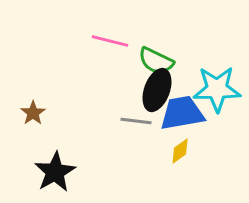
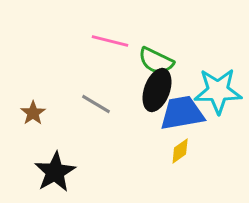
cyan star: moved 1 px right, 2 px down
gray line: moved 40 px left, 17 px up; rotated 24 degrees clockwise
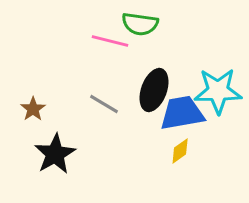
green semicircle: moved 16 px left, 37 px up; rotated 18 degrees counterclockwise
black ellipse: moved 3 px left
gray line: moved 8 px right
brown star: moved 4 px up
black star: moved 18 px up
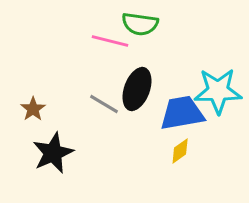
black ellipse: moved 17 px left, 1 px up
black star: moved 2 px left, 1 px up; rotated 6 degrees clockwise
